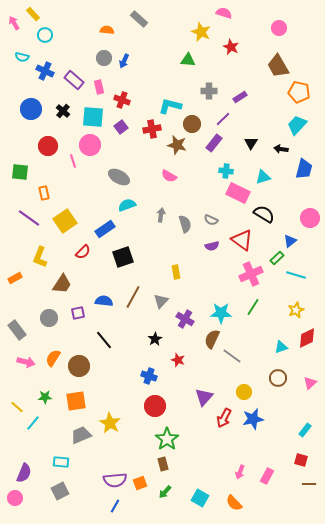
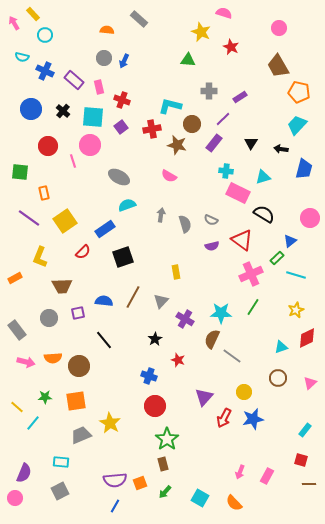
brown trapezoid at (62, 284): moved 2 px down; rotated 55 degrees clockwise
orange semicircle at (53, 358): rotated 126 degrees counterclockwise
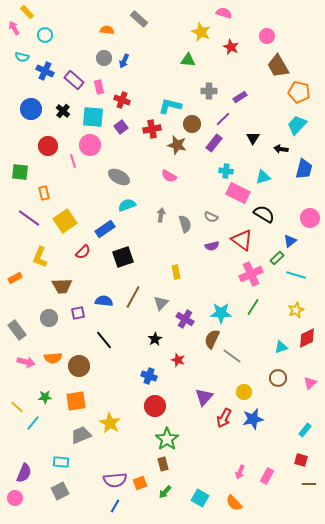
yellow rectangle at (33, 14): moved 6 px left, 2 px up
pink arrow at (14, 23): moved 5 px down
pink circle at (279, 28): moved 12 px left, 8 px down
black triangle at (251, 143): moved 2 px right, 5 px up
gray semicircle at (211, 220): moved 3 px up
gray triangle at (161, 301): moved 2 px down
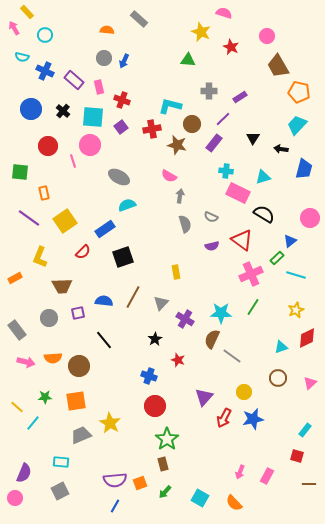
gray arrow at (161, 215): moved 19 px right, 19 px up
red square at (301, 460): moved 4 px left, 4 px up
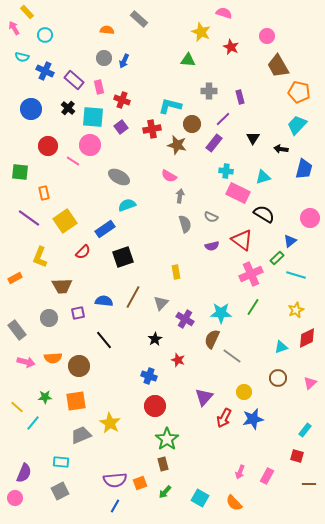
purple rectangle at (240, 97): rotated 72 degrees counterclockwise
black cross at (63, 111): moved 5 px right, 3 px up
pink line at (73, 161): rotated 40 degrees counterclockwise
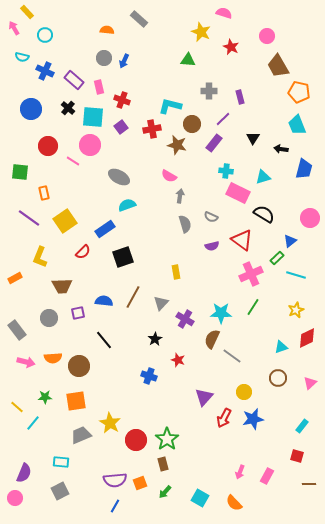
cyan trapezoid at (297, 125): rotated 65 degrees counterclockwise
red circle at (155, 406): moved 19 px left, 34 px down
cyan rectangle at (305, 430): moved 3 px left, 4 px up
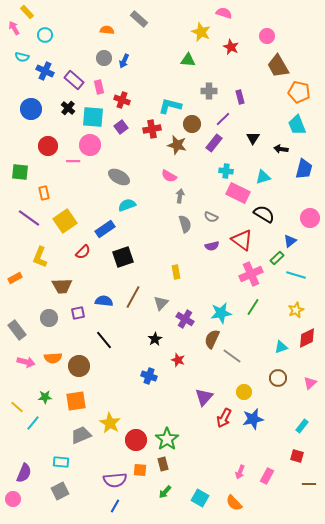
pink line at (73, 161): rotated 32 degrees counterclockwise
cyan star at (221, 313): rotated 10 degrees counterclockwise
orange square at (140, 483): moved 13 px up; rotated 24 degrees clockwise
pink circle at (15, 498): moved 2 px left, 1 px down
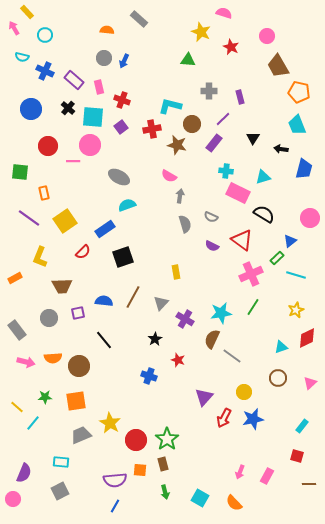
purple semicircle at (212, 246): rotated 40 degrees clockwise
green arrow at (165, 492): rotated 56 degrees counterclockwise
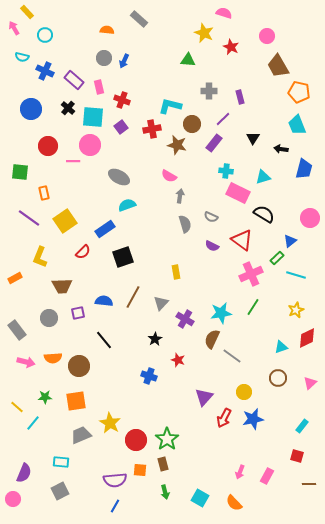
yellow star at (201, 32): moved 3 px right, 1 px down
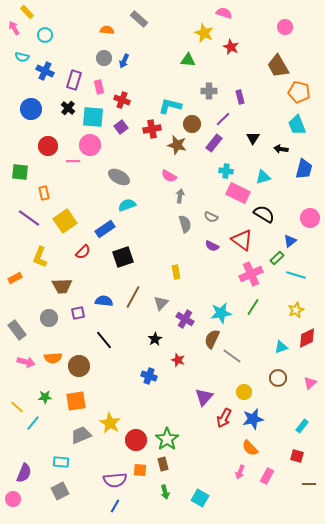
pink circle at (267, 36): moved 18 px right, 9 px up
purple rectangle at (74, 80): rotated 66 degrees clockwise
orange semicircle at (234, 503): moved 16 px right, 55 px up
